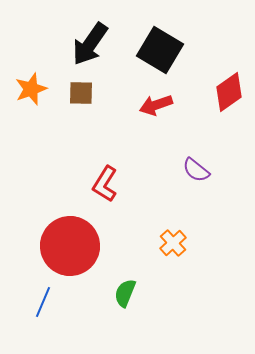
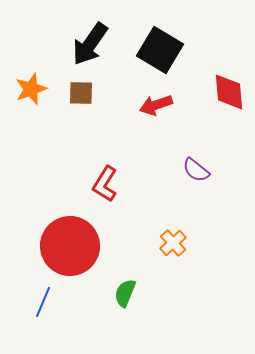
red diamond: rotated 60 degrees counterclockwise
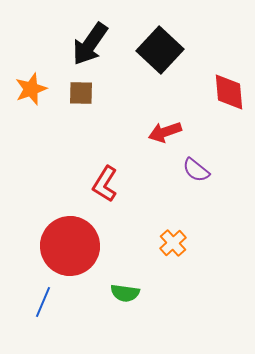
black square: rotated 12 degrees clockwise
red arrow: moved 9 px right, 27 px down
green semicircle: rotated 104 degrees counterclockwise
